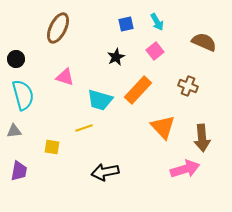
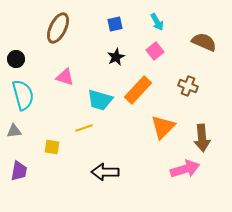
blue square: moved 11 px left
orange triangle: rotated 28 degrees clockwise
black arrow: rotated 12 degrees clockwise
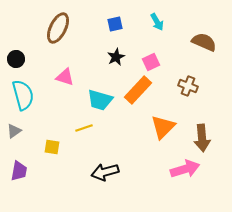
pink square: moved 4 px left, 11 px down; rotated 12 degrees clockwise
gray triangle: rotated 28 degrees counterclockwise
black arrow: rotated 16 degrees counterclockwise
